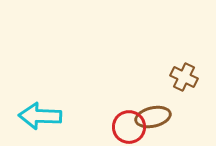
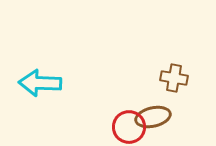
brown cross: moved 10 px left, 1 px down; rotated 16 degrees counterclockwise
cyan arrow: moved 33 px up
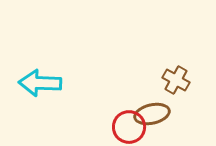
brown cross: moved 2 px right, 2 px down; rotated 20 degrees clockwise
brown ellipse: moved 1 px left, 3 px up
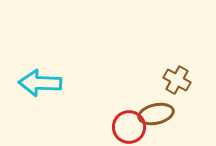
brown cross: moved 1 px right
brown ellipse: moved 4 px right
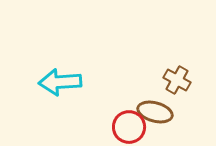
cyan arrow: moved 20 px right, 1 px up; rotated 6 degrees counterclockwise
brown ellipse: moved 1 px left, 2 px up; rotated 28 degrees clockwise
